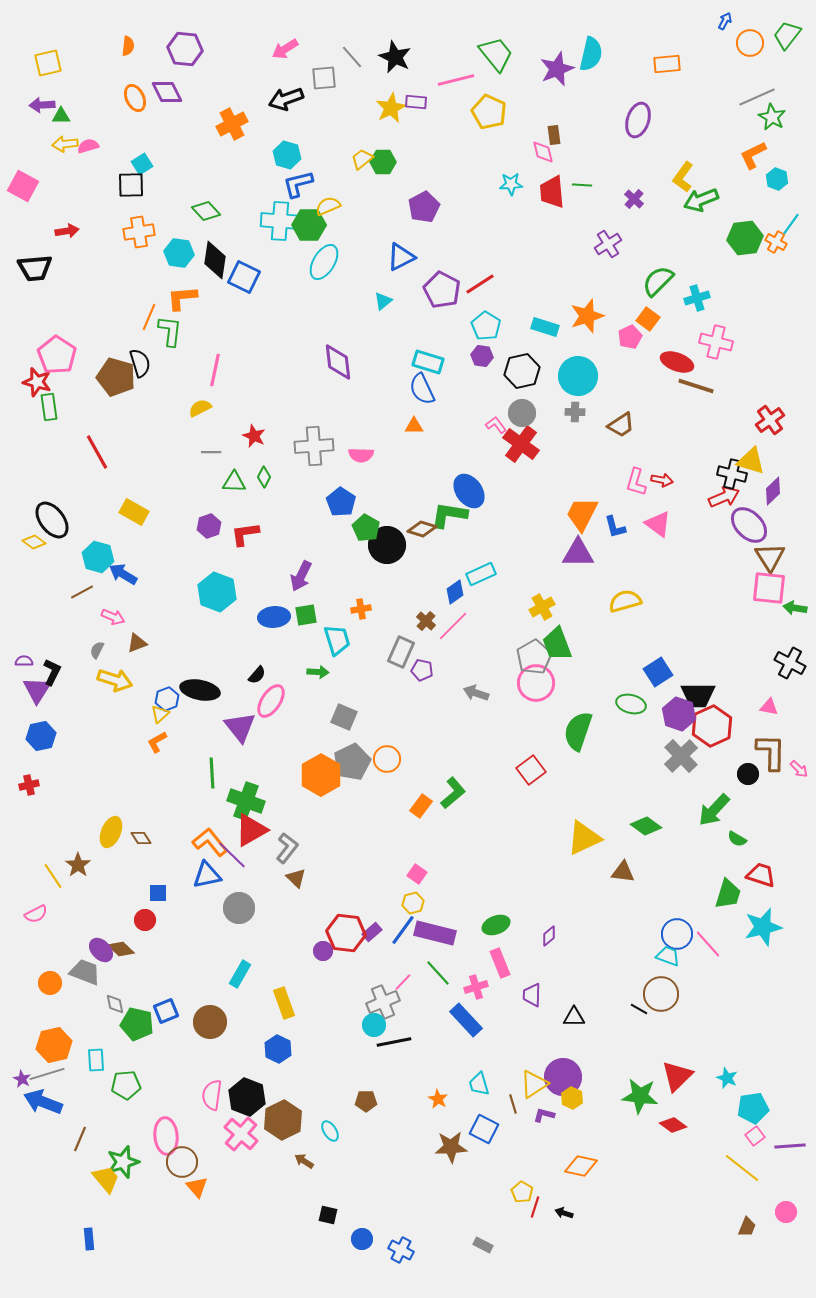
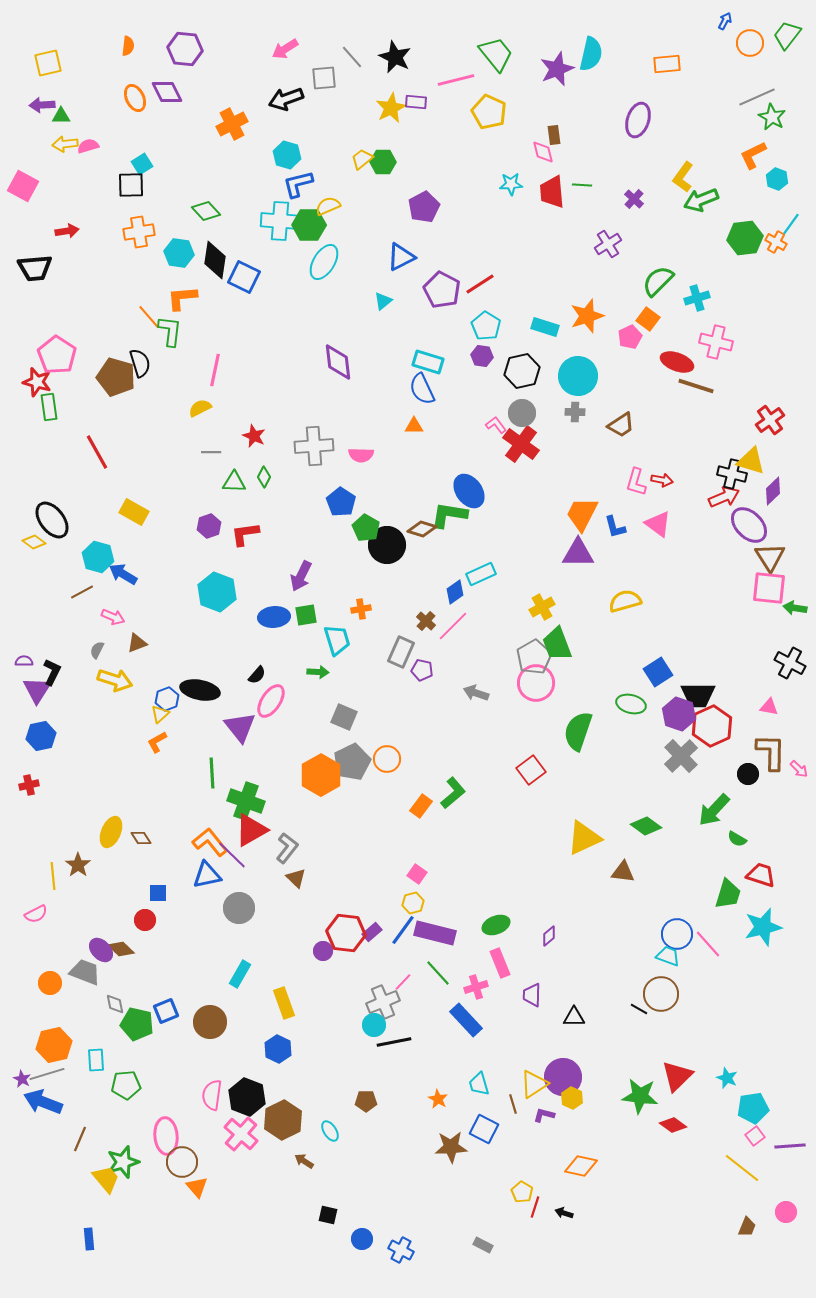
orange line at (149, 317): rotated 64 degrees counterclockwise
yellow line at (53, 876): rotated 28 degrees clockwise
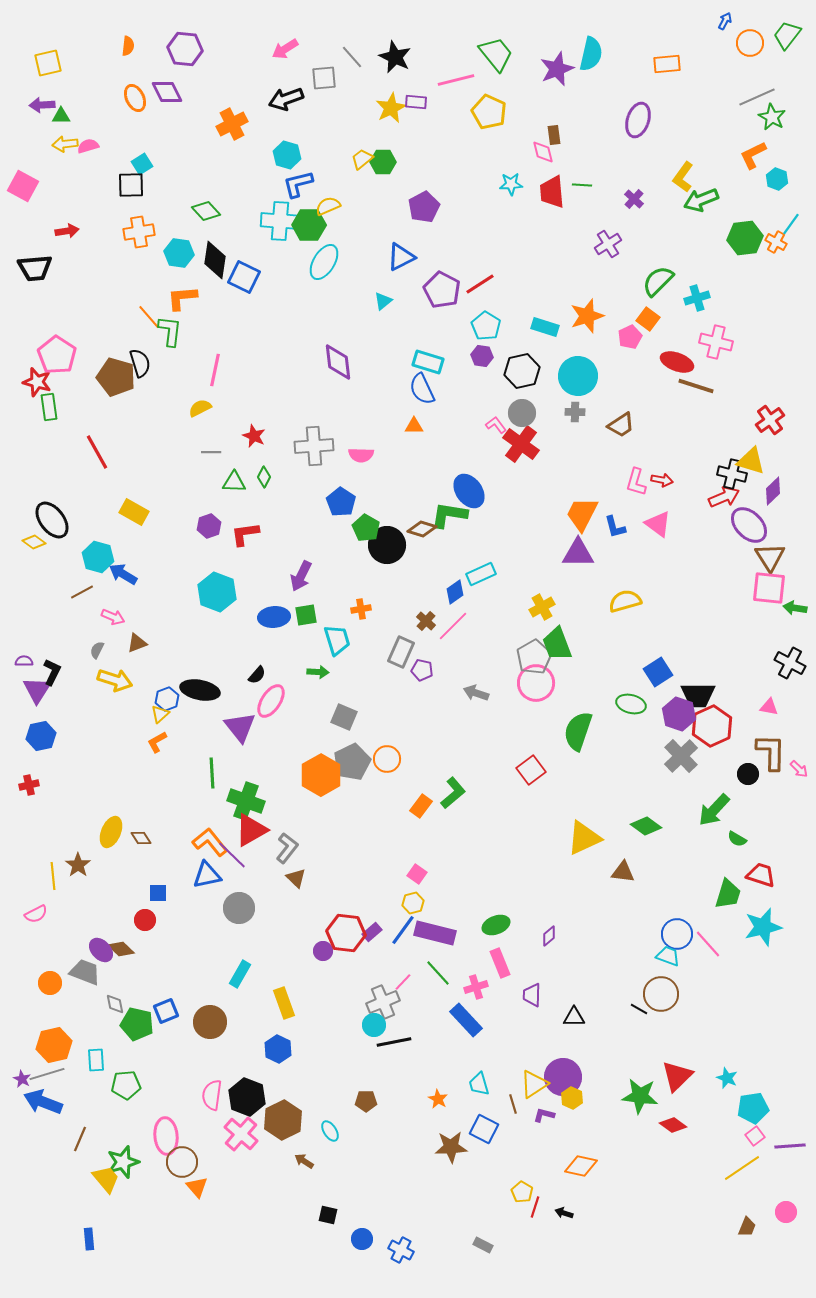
yellow line at (742, 1168): rotated 72 degrees counterclockwise
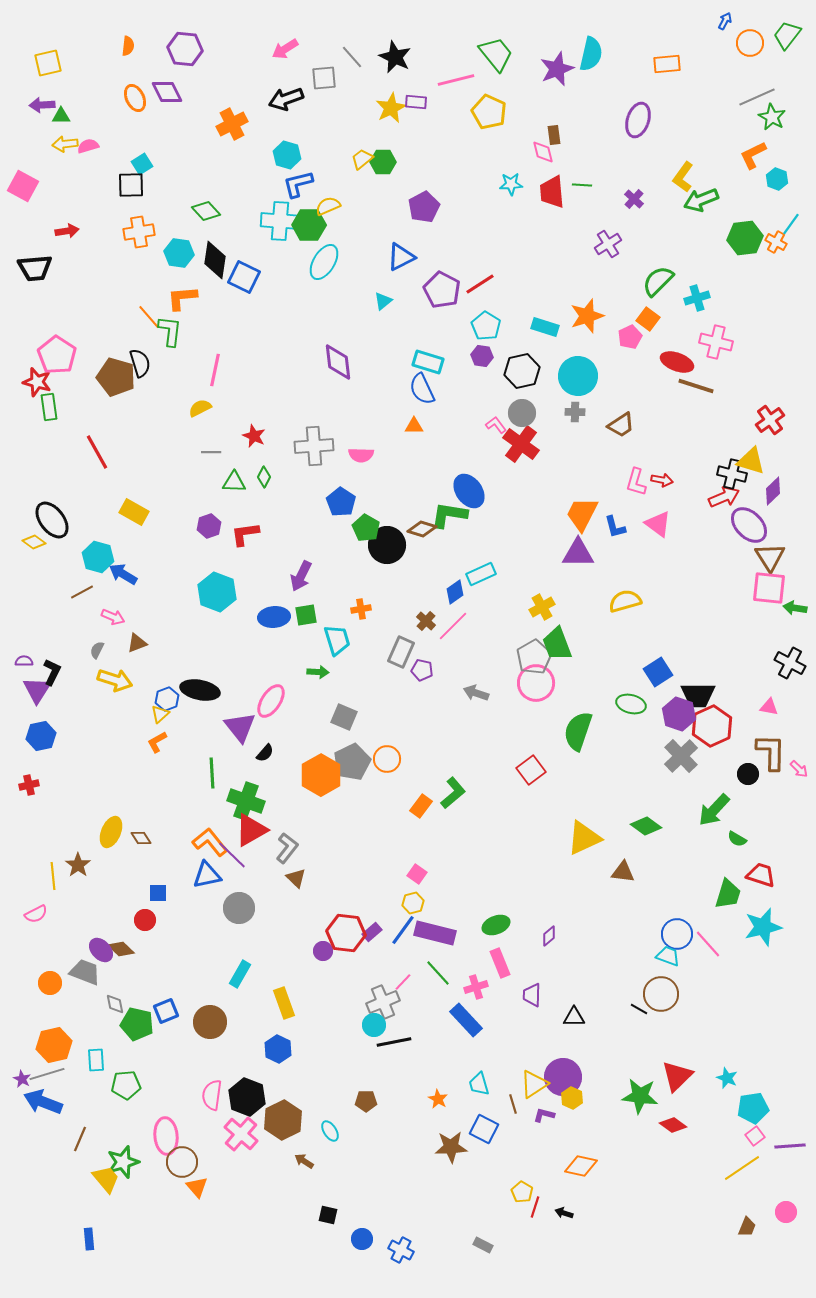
black semicircle at (257, 675): moved 8 px right, 78 px down
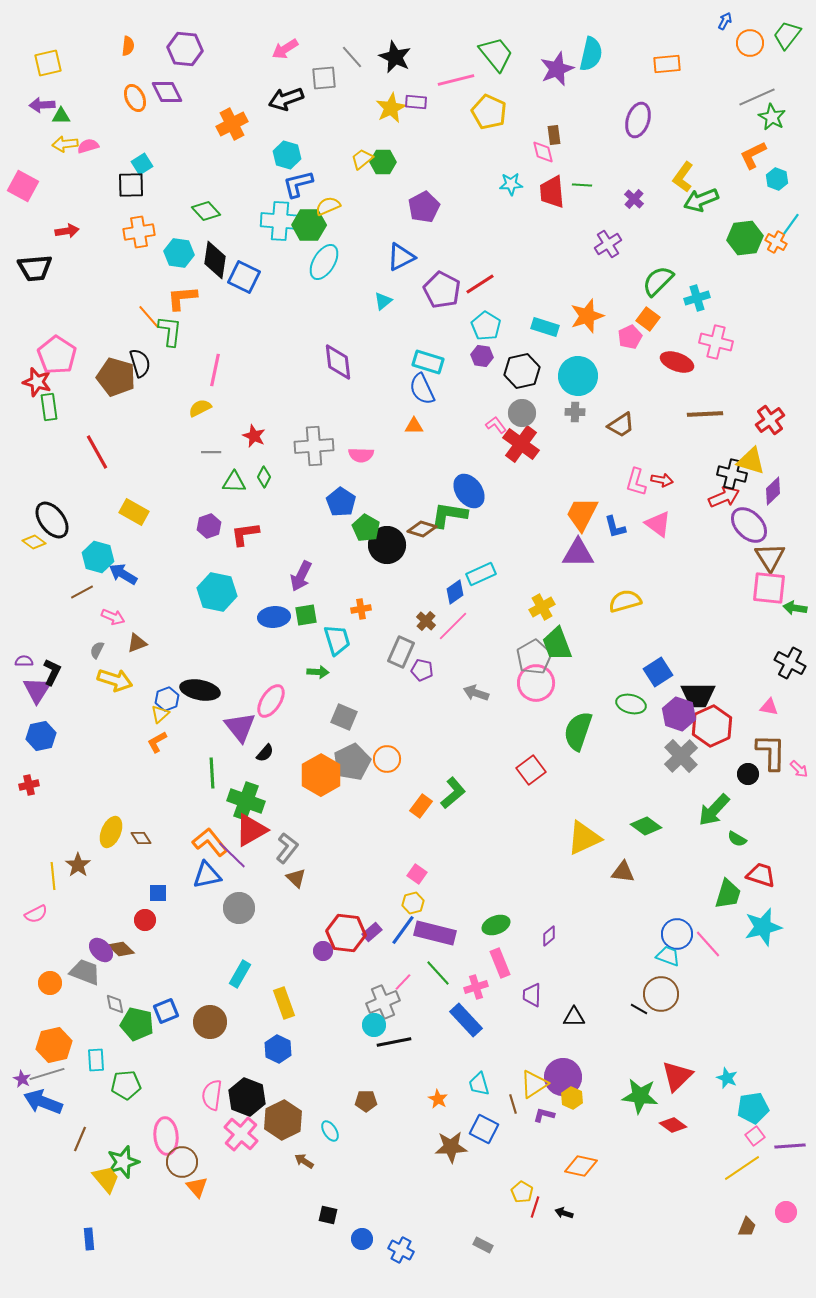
brown line at (696, 386): moved 9 px right, 28 px down; rotated 21 degrees counterclockwise
cyan hexagon at (217, 592): rotated 9 degrees counterclockwise
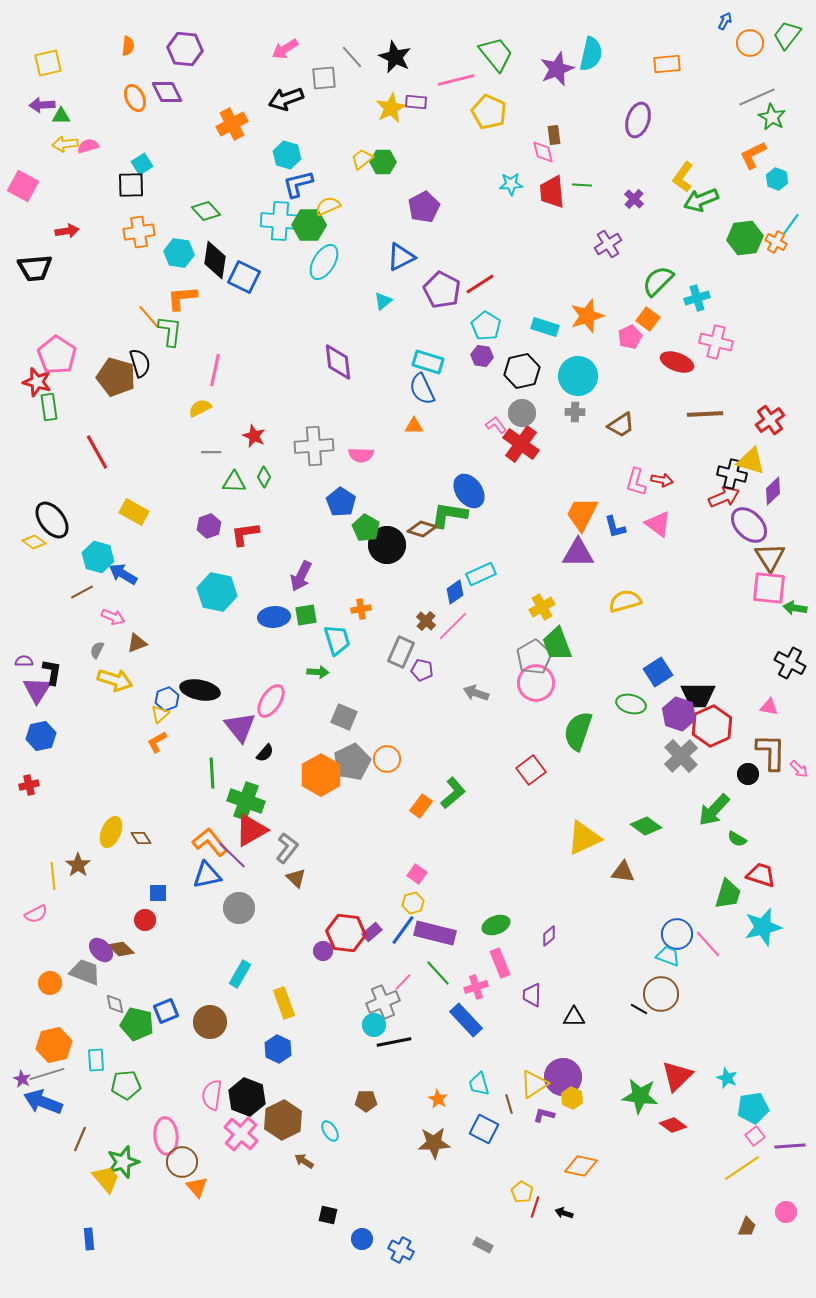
black L-shape at (52, 672): rotated 16 degrees counterclockwise
brown line at (513, 1104): moved 4 px left
brown star at (451, 1147): moved 17 px left, 4 px up
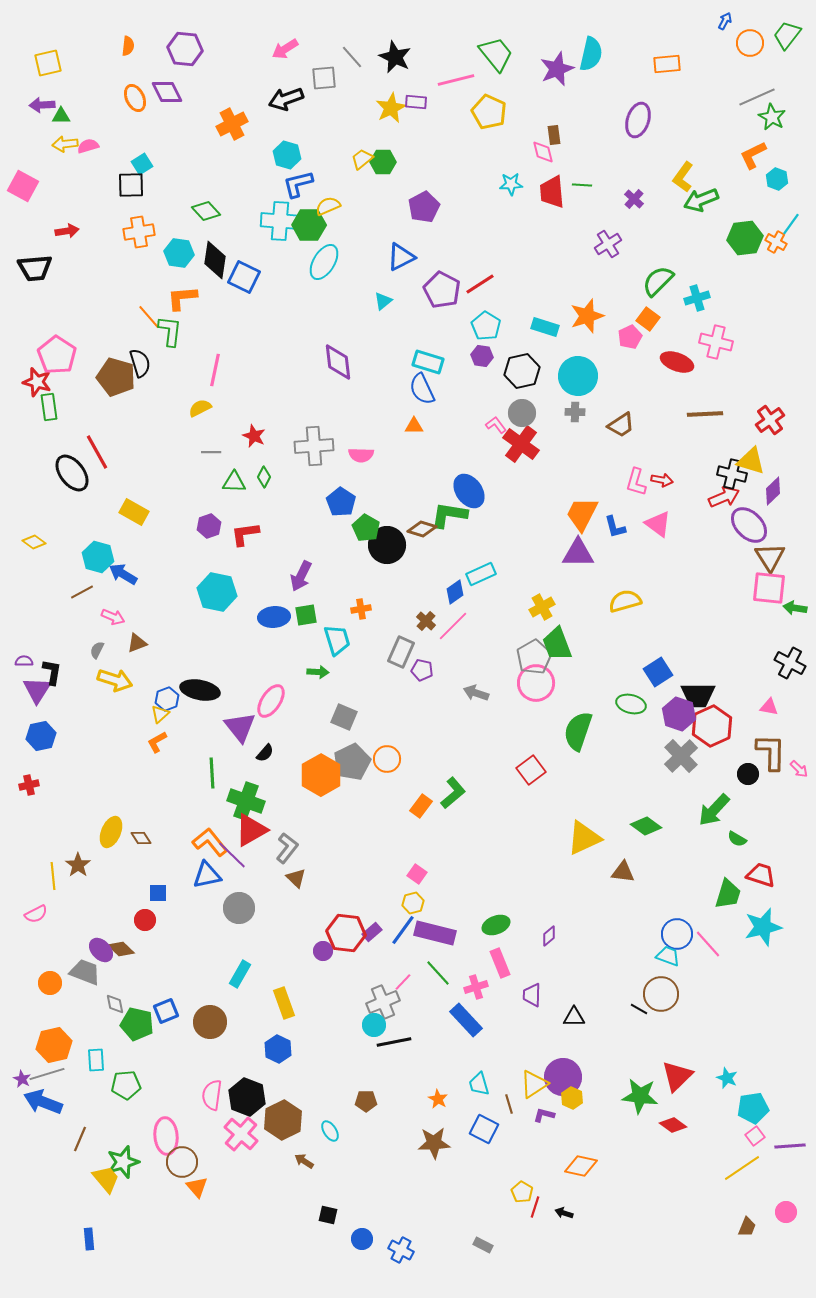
black ellipse at (52, 520): moved 20 px right, 47 px up
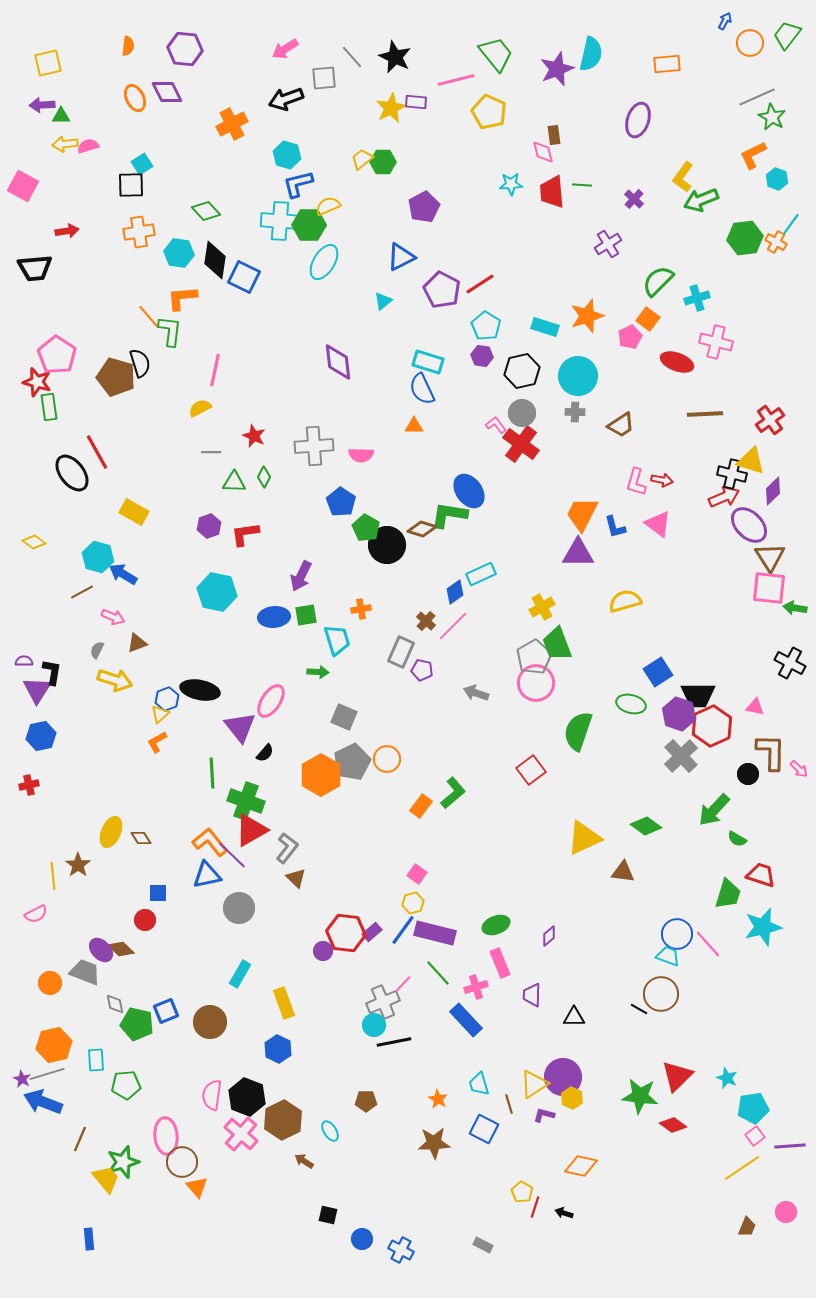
pink triangle at (769, 707): moved 14 px left
pink line at (403, 982): moved 2 px down
